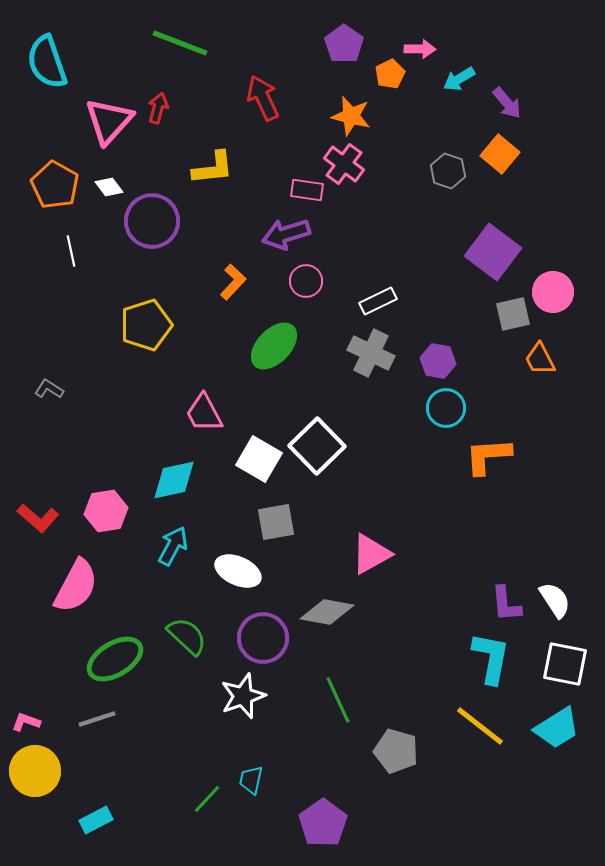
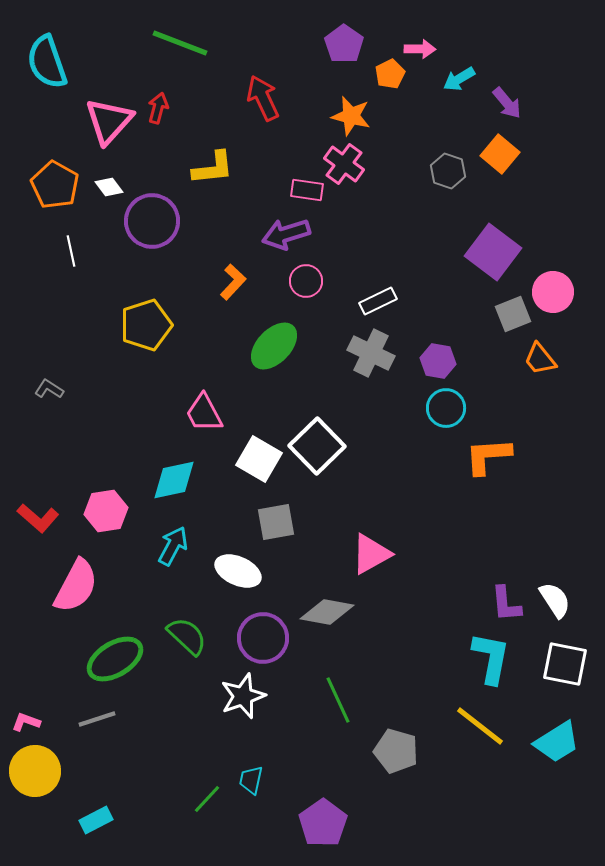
gray square at (513, 314): rotated 9 degrees counterclockwise
orange trapezoid at (540, 359): rotated 12 degrees counterclockwise
cyan trapezoid at (557, 728): moved 14 px down
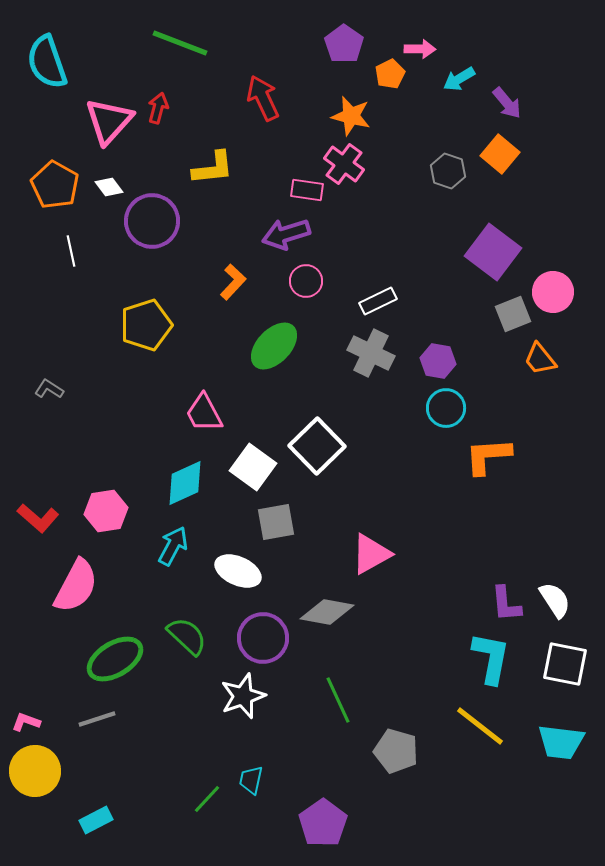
white square at (259, 459): moved 6 px left, 8 px down; rotated 6 degrees clockwise
cyan diamond at (174, 480): moved 11 px right, 3 px down; rotated 12 degrees counterclockwise
cyan trapezoid at (557, 742): moved 4 px right; rotated 39 degrees clockwise
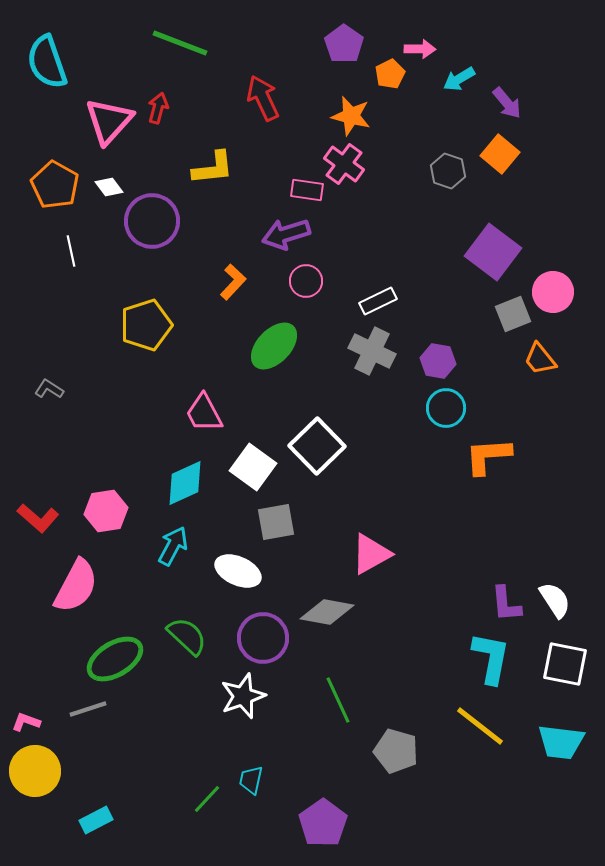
gray cross at (371, 353): moved 1 px right, 2 px up
gray line at (97, 719): moved 9 px left, 10 px up
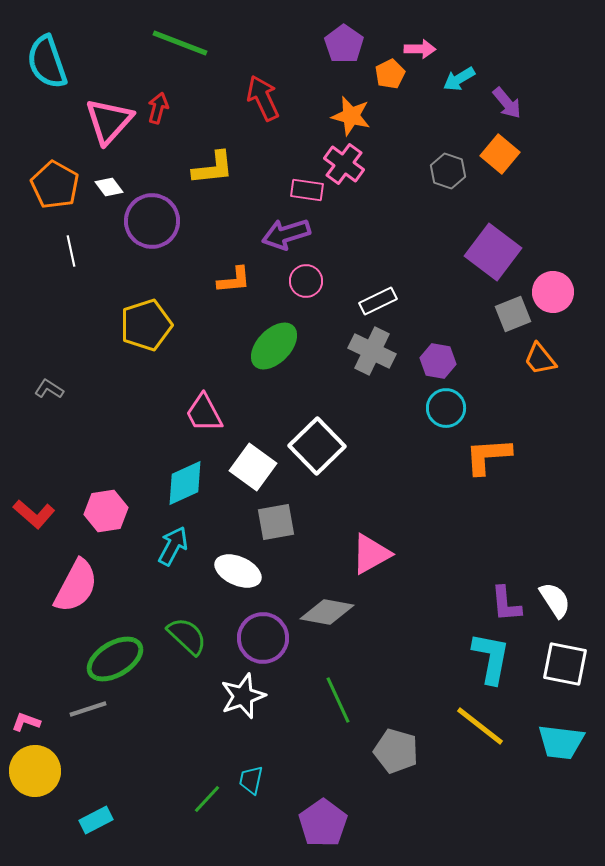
orange L-shape at (233, 282): moved 1 px right, 2 px up; rotated 42 degrees clockwise
red L-shape at (38, 518): moved 4 px left, 4 px up
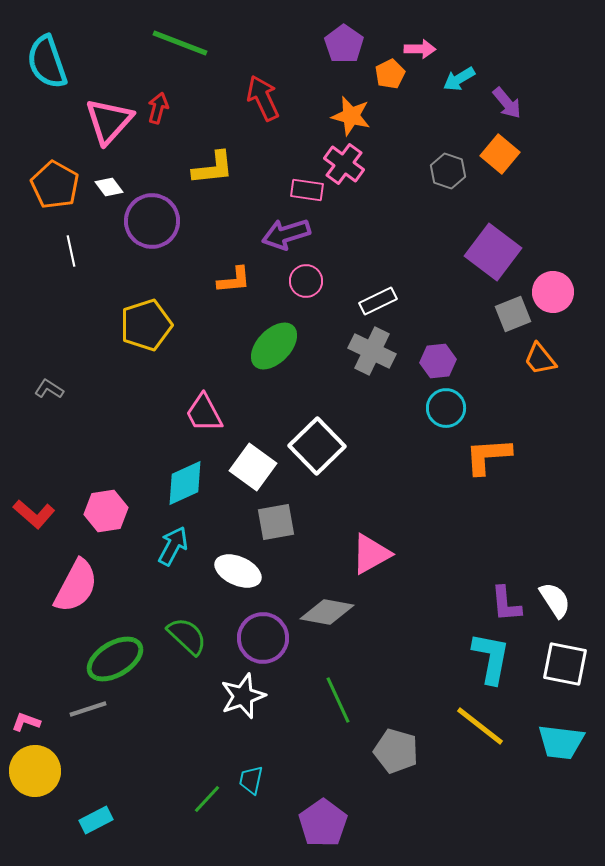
purple hexagon at (438, 361): rotated 16 degrees counterclockwise
